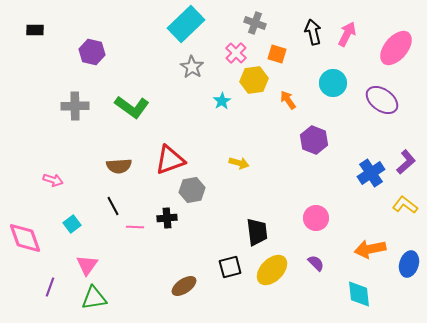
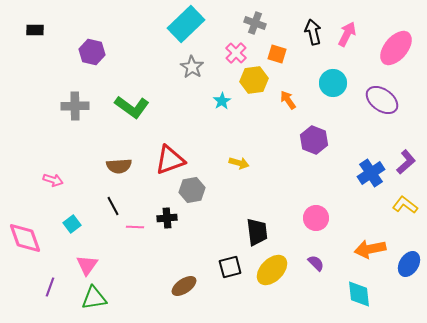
blue ellipse at (409, 264): rotated 15 degrees clockwise
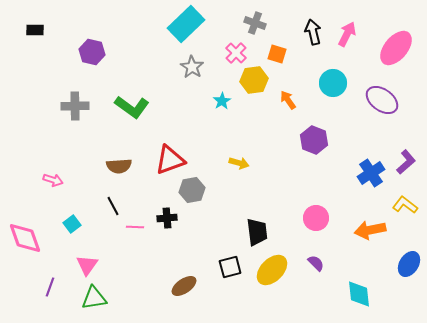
orange arrow at (370, 249): moved 19 px up
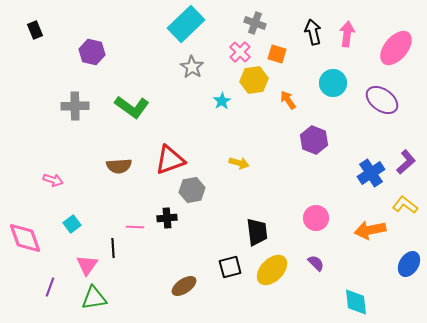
black rectangle at (35, 30): rotated 66 degrees clockwise
pink arrow at (347, 34): rotated 20 degrees counterclockwise
pink cross at (236, 53): moved 4 px right, 1 px up
black line at (113, 206): moved 42 px down; rotated 24 degrees clockwise
cyan diamond at (359, 294): moved 3 px left, 8 px down
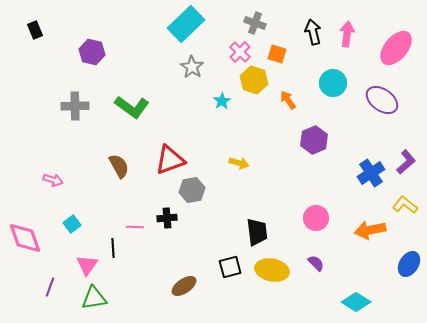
yellow hexagon at (254, 80): rotated 24 degrees clockwise
purple hexagon at (314, 140): rotated 16 degrees clockwise
brown semicircle at (119, 166): rotated 115 degrees counterclockwise
yellow ellipse at (272, 270): rotated 56 degrees clockwise
cyan diamond at (356, 302): rotated 52 degrees counterclockwise
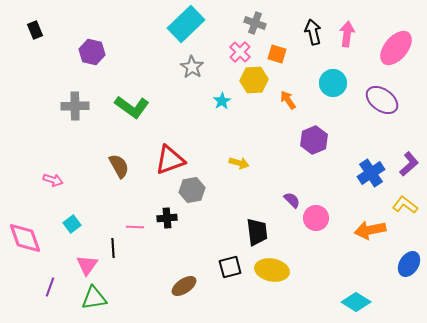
yellow hexagon at (254, 80): rotated 20 degrees counterclockwise
purple L-shape at (406, 162): moved 3 px right, 2 px down
purple semicircle at (316, 263): moved 24 px left, 63 px up
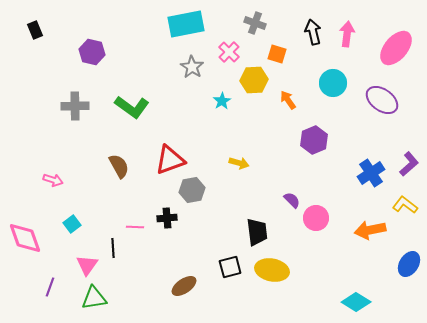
cyan rectangle at (186, 24): rotated 33 degrees clockwise
pink cross at (240, 52): moved 11 px left
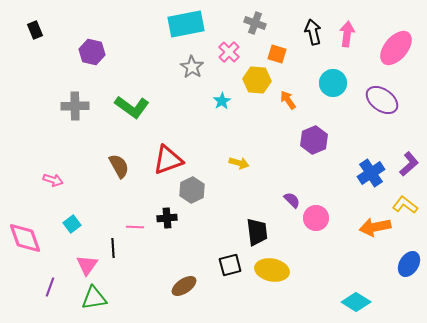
yellow hexagon at (254, 80): moved 3 px right; rotated 8 degrees clockwise
red triangle at (170, 160): moved 2 px left
gray hexagon at (192, 190): rotated 15 degrees counterclockwise
orange arrow at (370, 230): moved 5 px right, 3 px up
black square at (230, 267): moved 2 px up
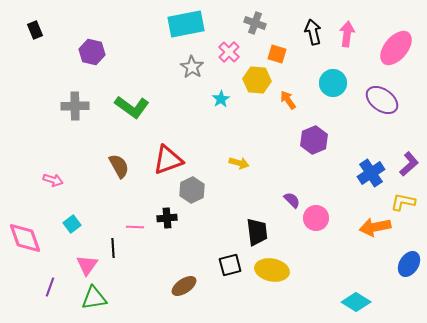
cyan star at (222, 101): moved 1 px left, 2 px up
yellow L-shape at (405, 205): moved 2 px left, 3 px up; rotated 25 degrees counterclockwise
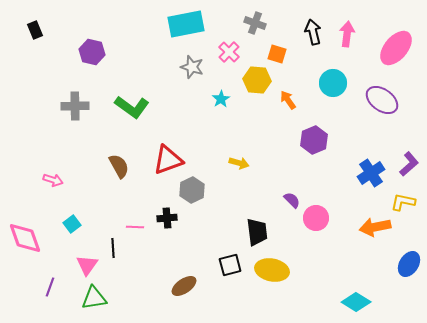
gray star at (192, 67): rotated 15 degrees counterclockwise
